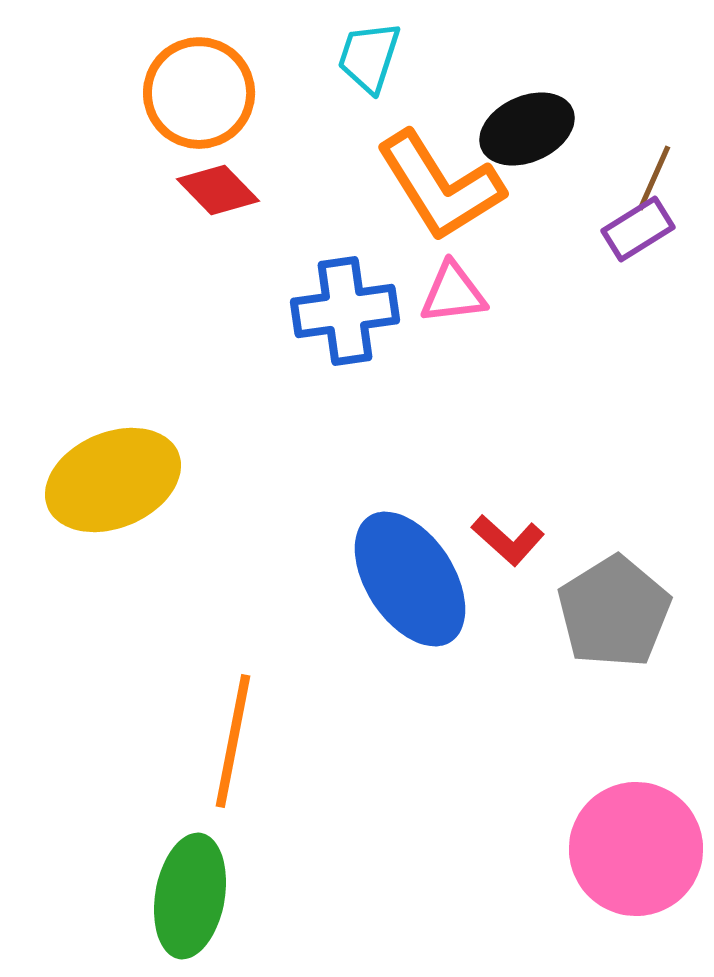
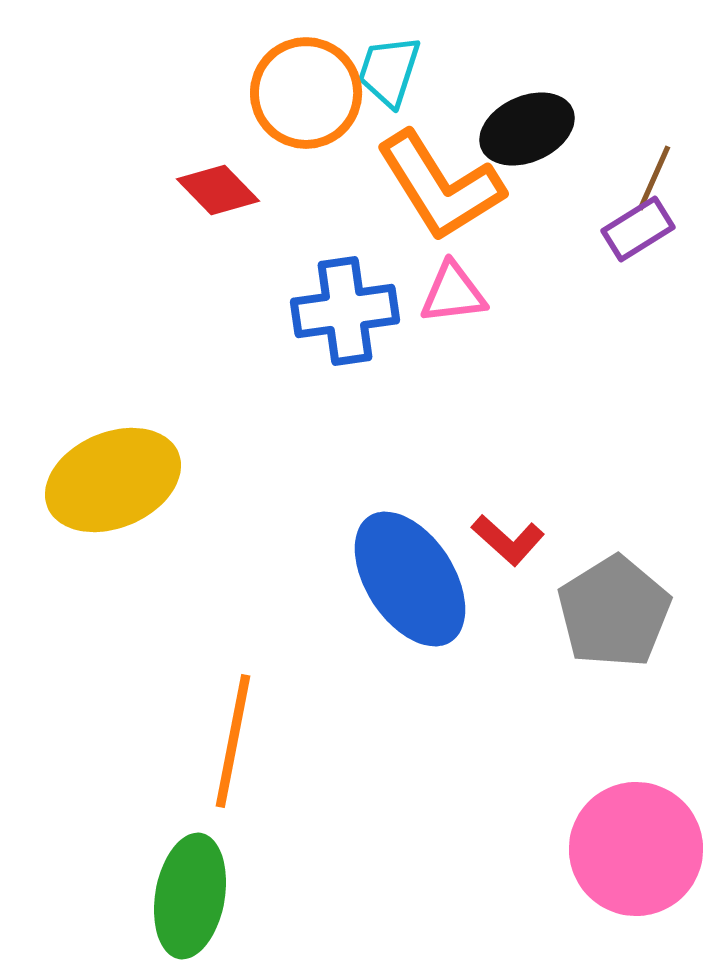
cyan trapezoid: moved 20 px right, 14 px down
orange circle: moved 107 px right
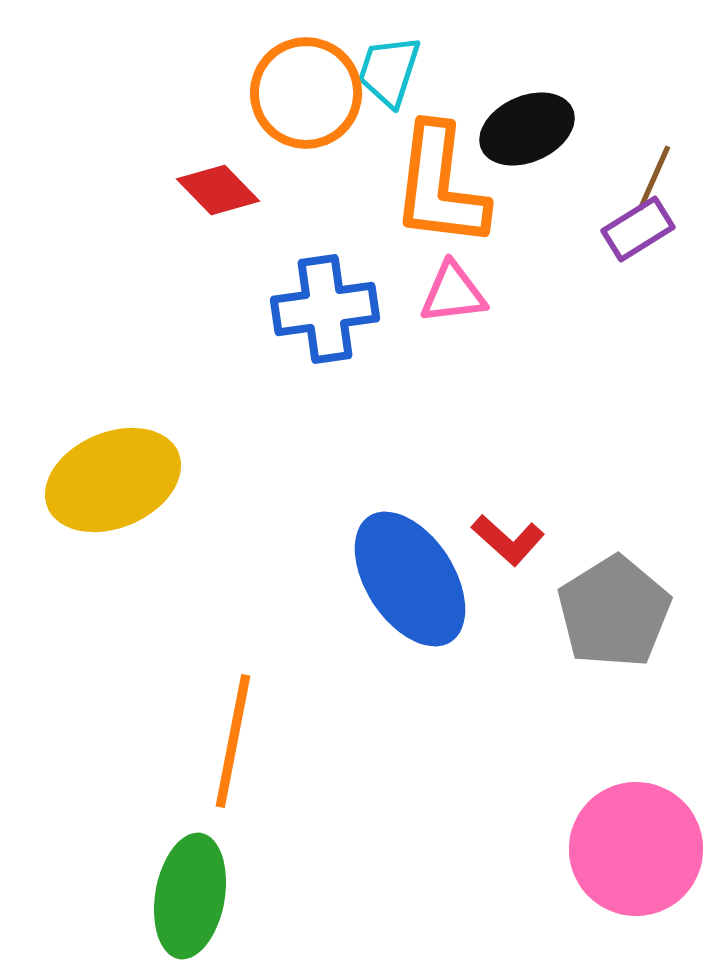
orange L-shape: rotated 39 degrees clockwise
blue cross: moved 20 px left, 2 px up
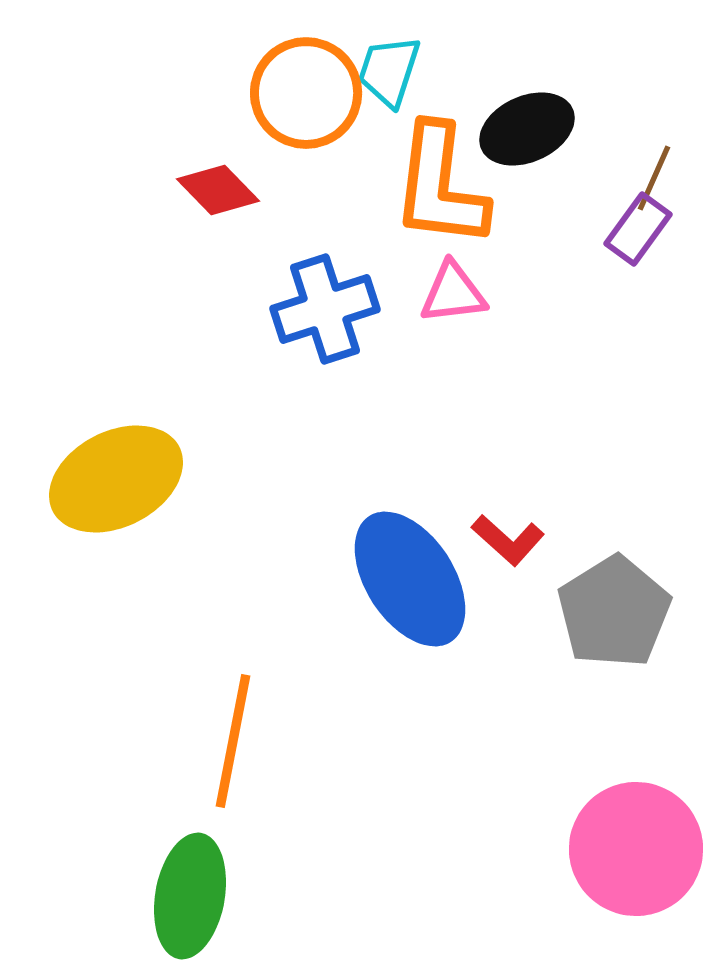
purple rectangle: rotated 22 degrees counterclockwise
blue cross: rotated 10 degrees counterclockwise
yellow ellipse: moved 3 px right, 1 px up; rotated 4 degrees counterclockwise
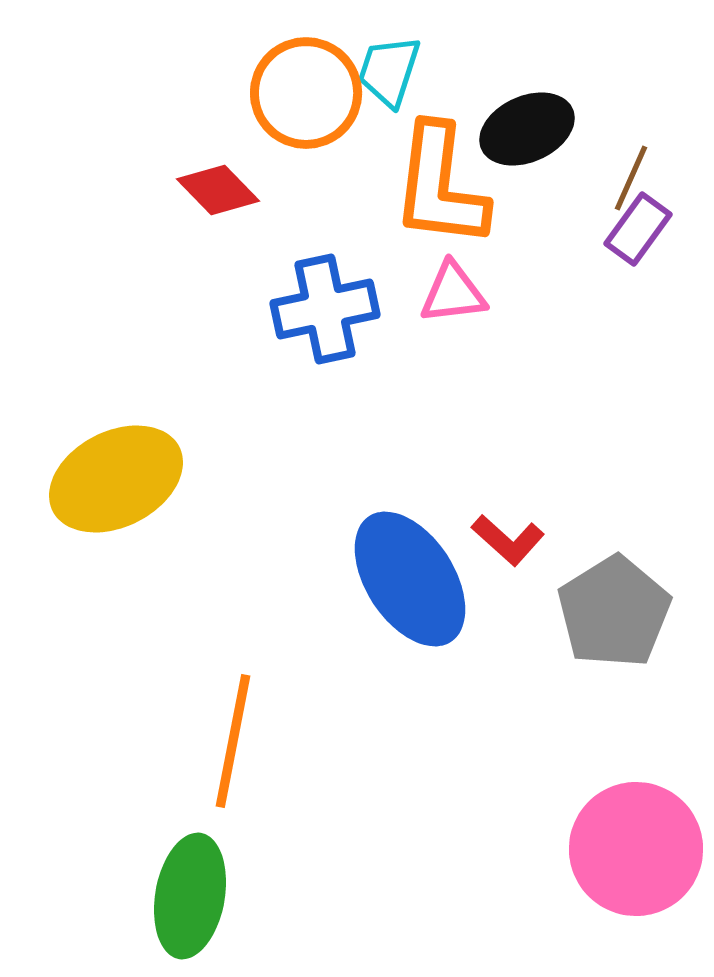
brown line: moved 23 px left
blue cross: rotated 6 degrees clockwise
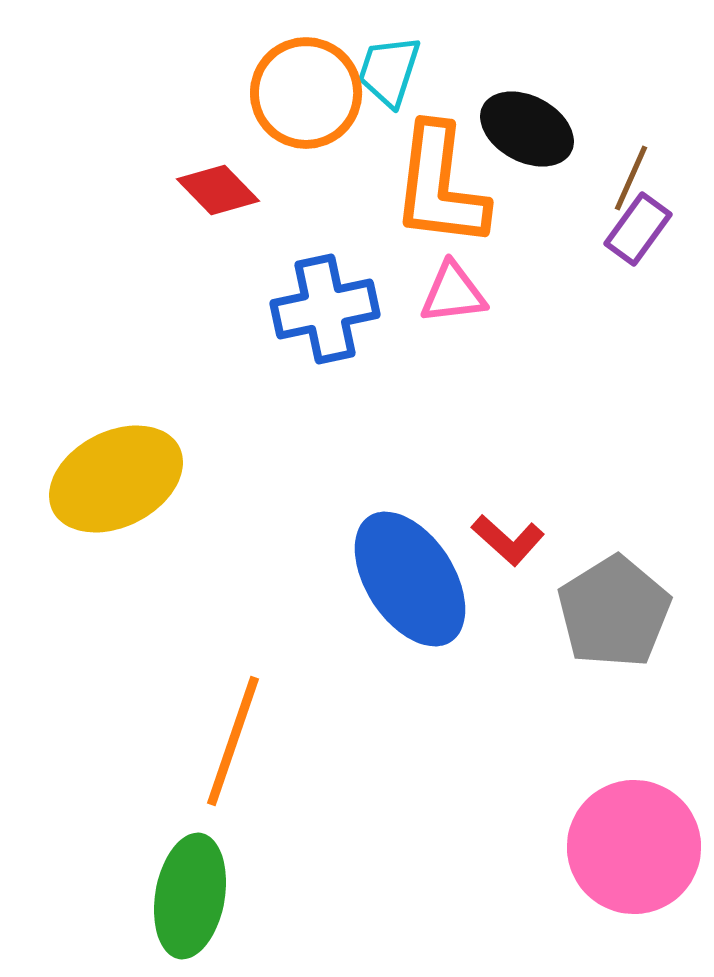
black ellipse: rotated 52 degrees clockwise
orange line: rotated 8 degrees clockwise
pink circle: moved 2 px left, 2 px up
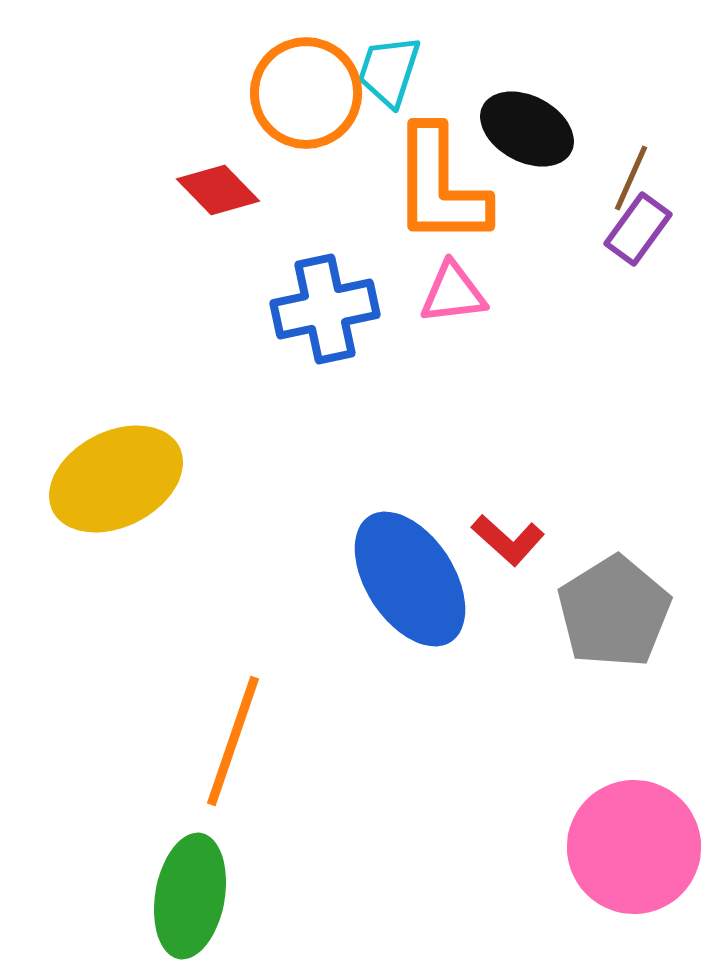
orange L-shape: rotated 7 degrees counterclockwise
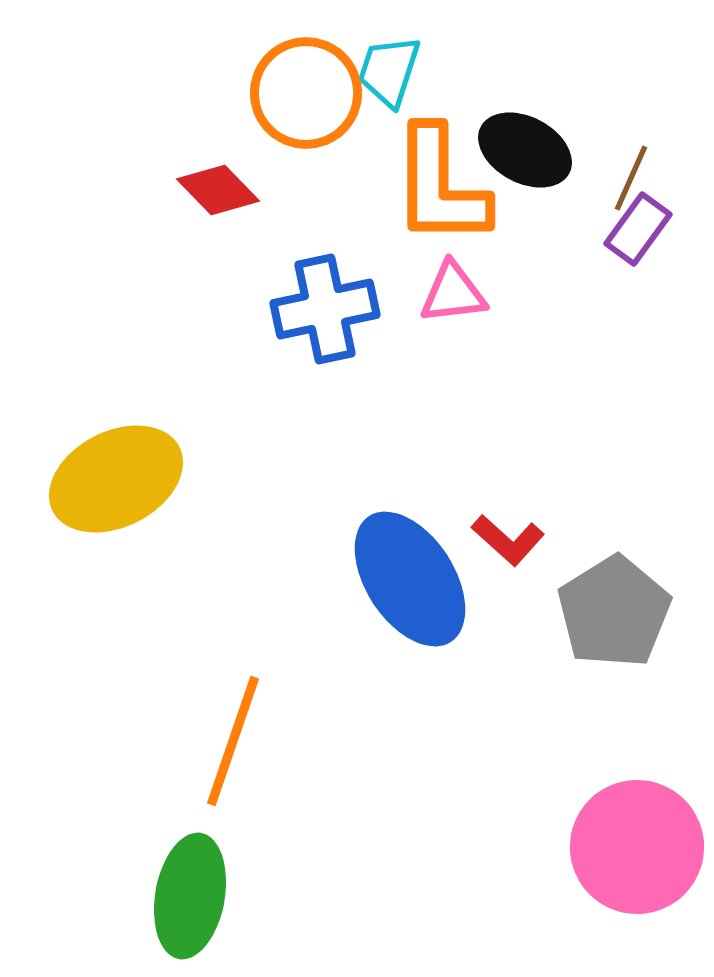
black ellipse: moved 2 px left, 21 px down
pink circle: moved 3 px right
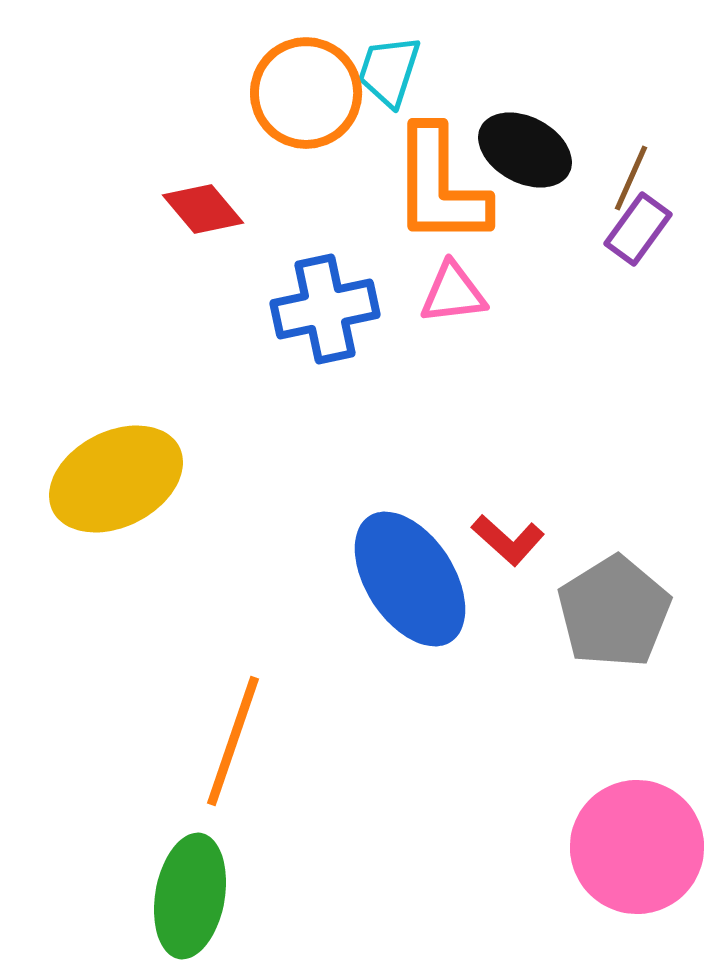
red diamond: moved 15 px left, 19 px down; rotated 4 degrees clockwise
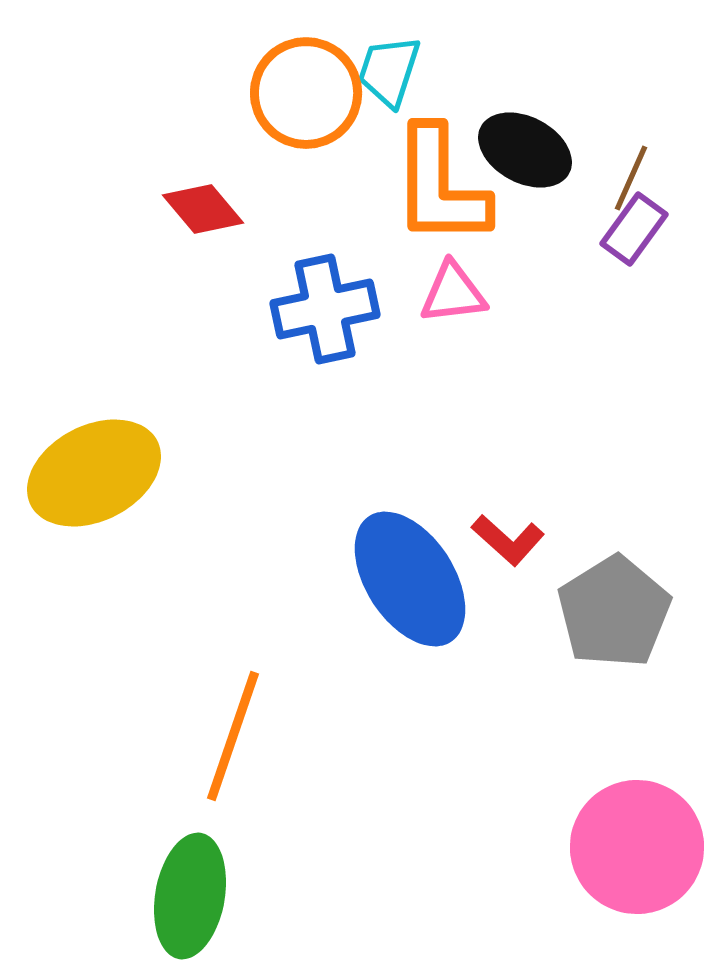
purple rectangle: moved 4 px left
yellow ellipse: moved 22 px left, 6 px up
orange line: moved 5 px up
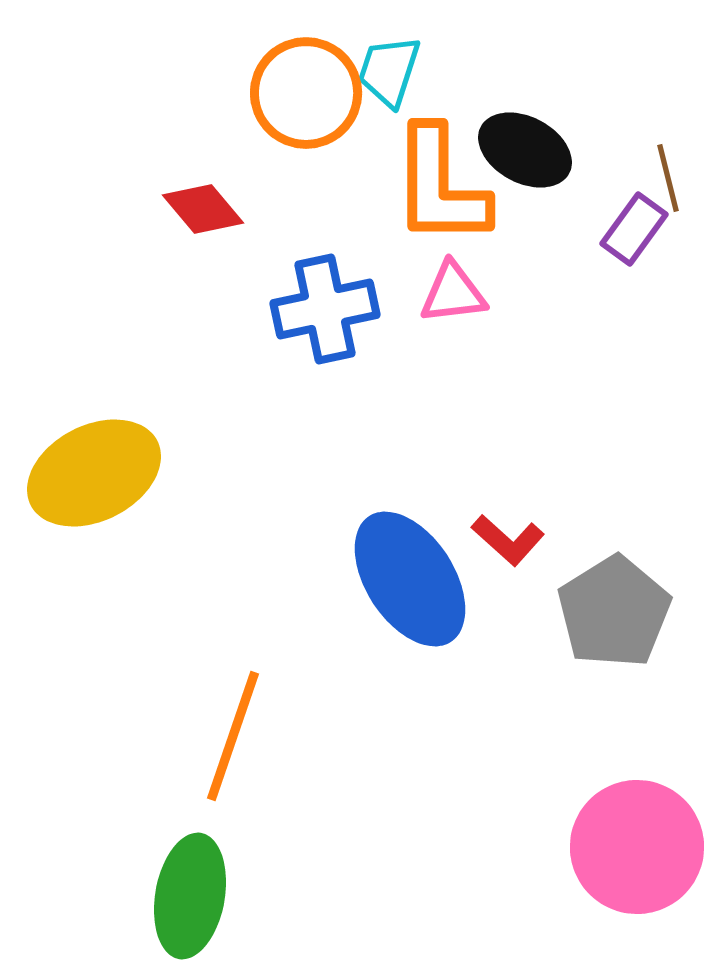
brown line: moved 37 px right; rotated 38 degrees counterclockwise
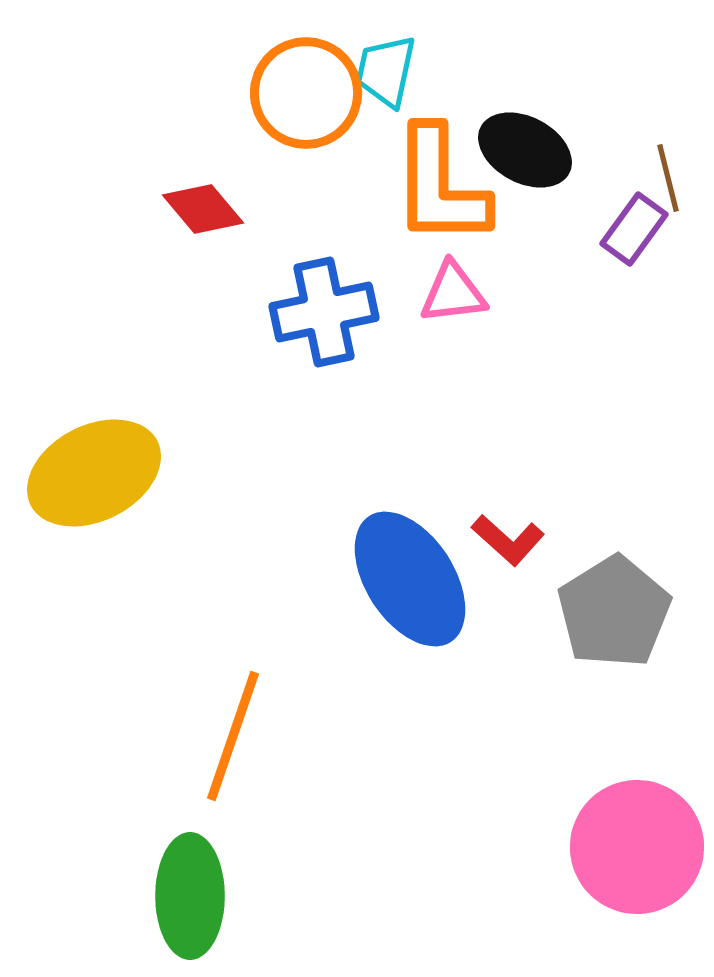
cyan trapezoid: moved 3 px left; rotated 6 degrees counterclockwise
blue cross: moved 1 px left, 3 px down
green ellipse: rotated 10 degrees counterclockwise
